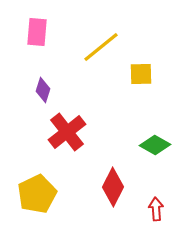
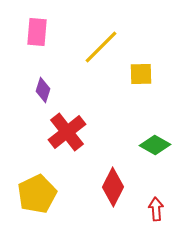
yellow line: rotated 6 degrees counterclockwise
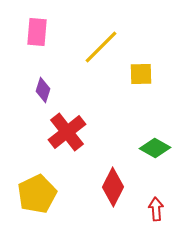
green diamond: moved 3 px down
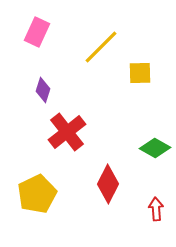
pink rectangle: rotated 20 degrees clockwise
yellow square: moved 1 px left, 1 px up
red diamond: moved 5 px left, 3 px up
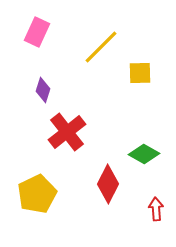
green diamond: moved 11 px left, 6 px down
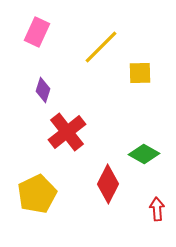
red arrow: moved 1 px right
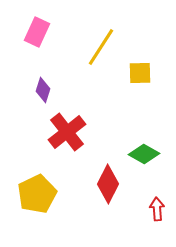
yellow line: rotated 12 degrees counterclockwise
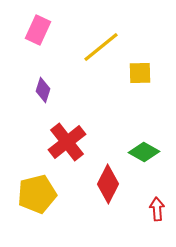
pink rectangle: moved 1 px right, 2 px up
yellow line: rotated 18 degrees clockwise
red cross: moved 10 px down
green diamond: moved 2 px up
yellow pentagon: rotated 12 degrees clockwise
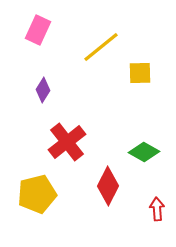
purple diamond: rotated 15 degrees clockwise
red diamond: moved 2 px down
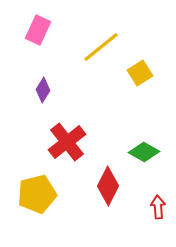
yellow square: rotated 30 degrees counterclockwise
red arrow: moved 1 px right, 2 px up
